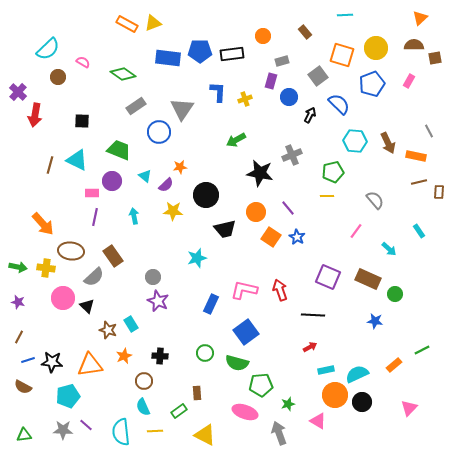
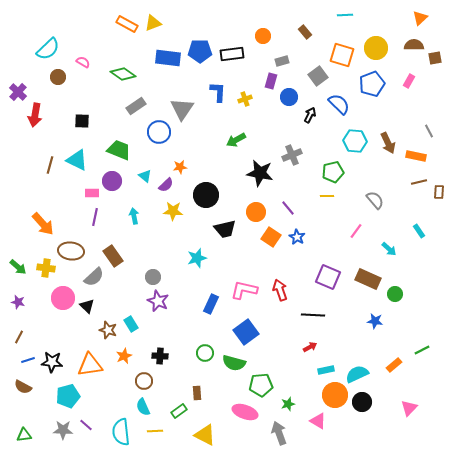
green arrow at (18, 267): rotated 30 degrees clockwise
green semicircle at (237, 363): moved 3 px left
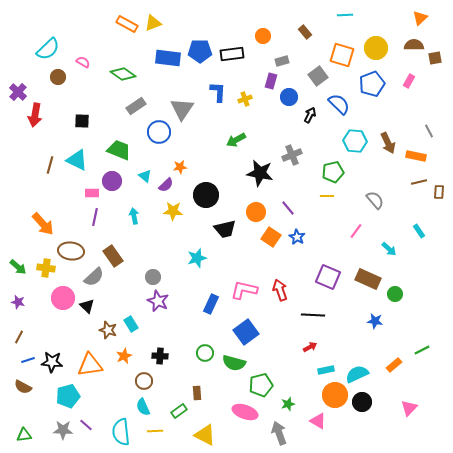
green pentagon at (261, 385): rotated 10 degrees counterclockwise
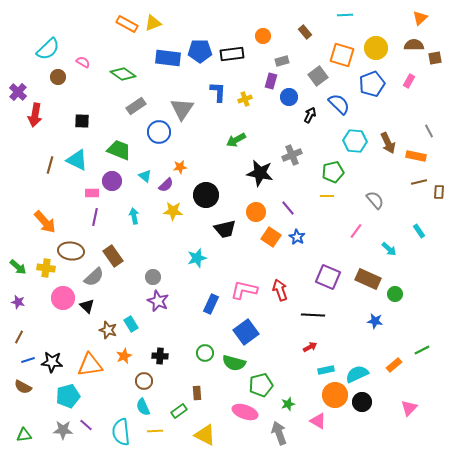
orange arrow at (43, 224): moved 2 px right, 2 px up
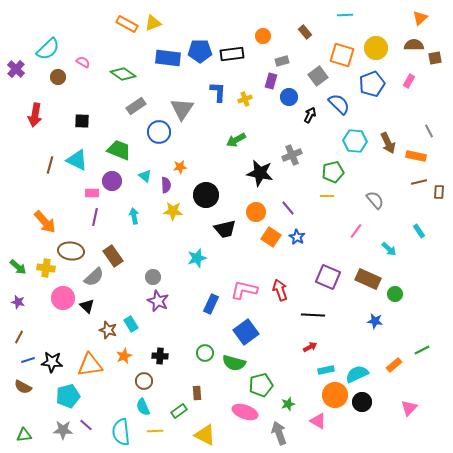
purple cross at (18, 92): moved 2 px left, 23 px up
purple semicircle at (166, 185): rotated 49 degrees counterclockwise
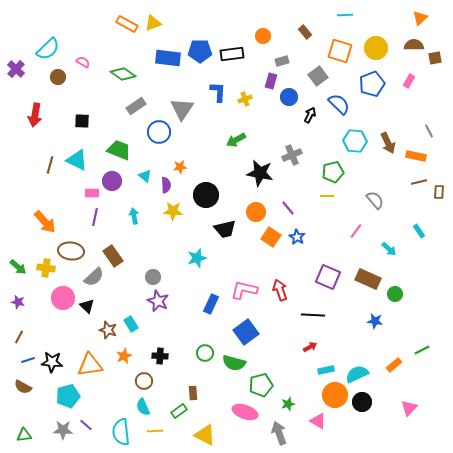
orange square at (342, 55): moved 2 px left, 4 px up
brown rectangle at (197, 393): moved 4 px left
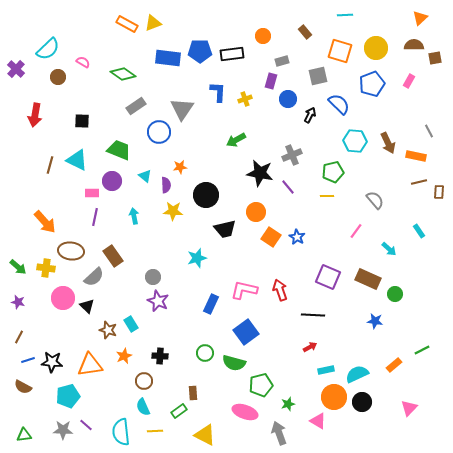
gray square at (318, 76): rotated 24 degrees clockwise
blue circle at (289, 97): moved 1 px left, 2 px down
purple line at (288, 208): moved 21 px up
orange circle at (335, 395): moved 1 px left, 2 px down
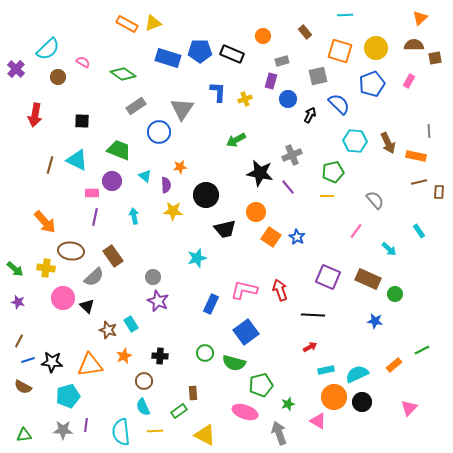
black rectangle at (232, 54): rotated 30 degrees clockwise
blue rectangle at (168, 58): rotated 10 degrees clockwise
gray line at (429, 131): rotated 24 degrees clockwise
green arrow at (18, 267): moved 3 px left, 2 px down
brown line at (19, 337): moved 4 px down
purple line at (86, 425): rotated 56 degrees clockwise
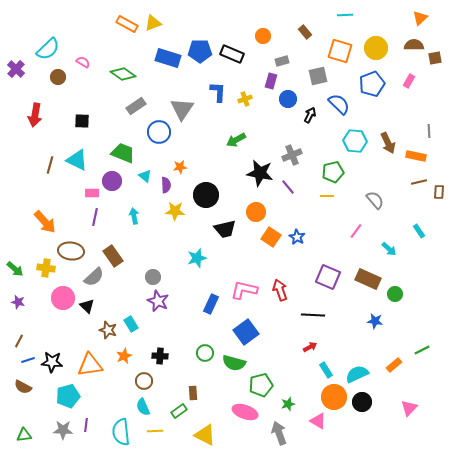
green trapezoid at (119, 150): moved 4 px right, 3 px down
yellow star at (173, 211): moved 2 px right
cyan rectangle at (326, 370): rotated 70 degrees clockwise
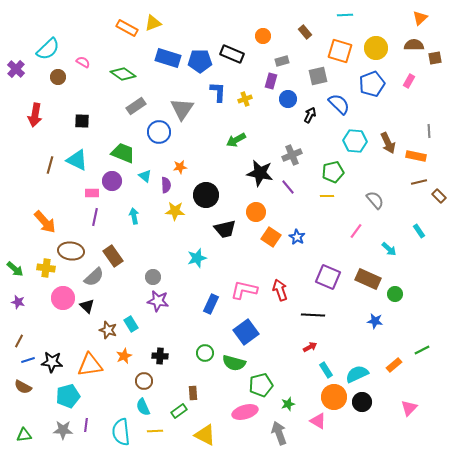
orange rectangle at (127, 24): moved 4 px down
blue pentagon at (200, 51): moved 10 px down
brown rectangle at (439, 192): moved 4 px down; rotated 48 degrees counterclockwise
purple star at (158, 301): rotated 15 degrees counterclockwise
pink ellipse at (245, 412): rotated 35 degrees counterclockwise
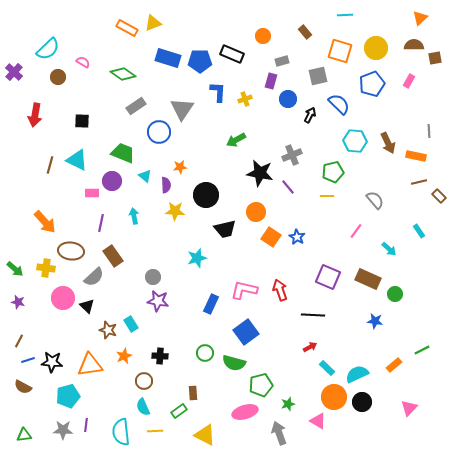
purple cross at (16, 69): moved 2 px left, 3 px down
purple line at (95, 217): moved 6 px right, 6 px down
cyan rectangle at (326, 370): moved 1 px right, 2 px up; rotated 14 degrees counterclockwise
